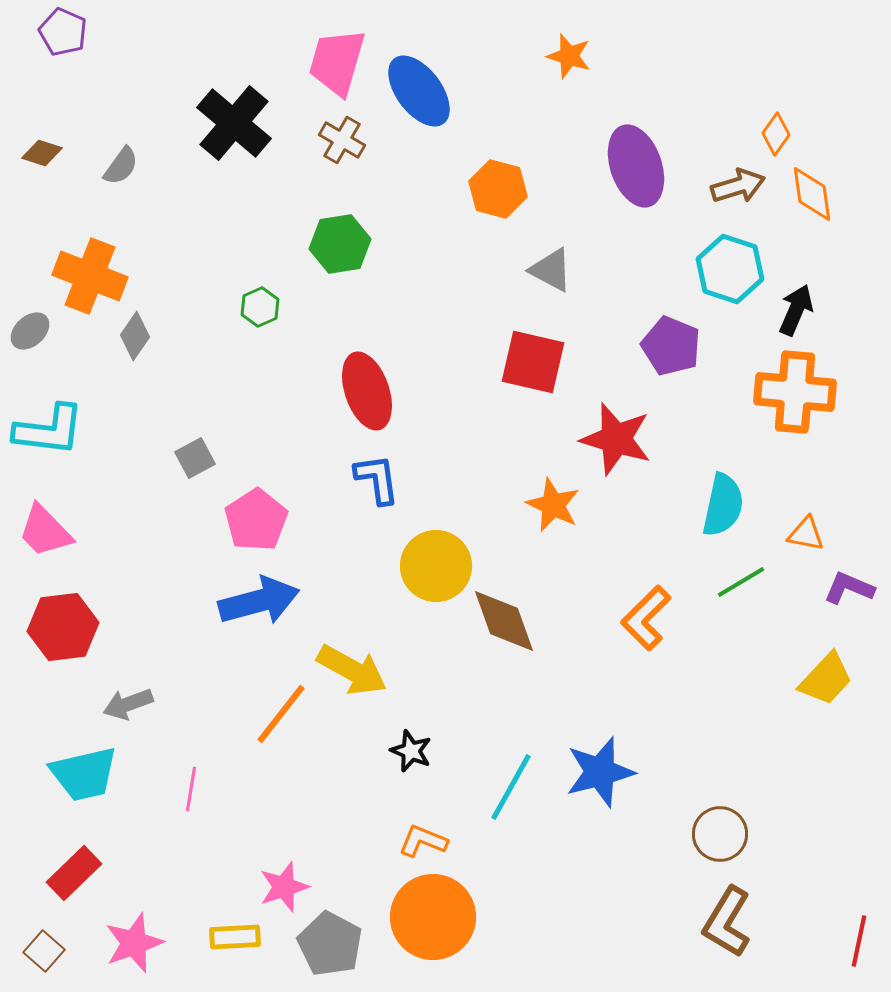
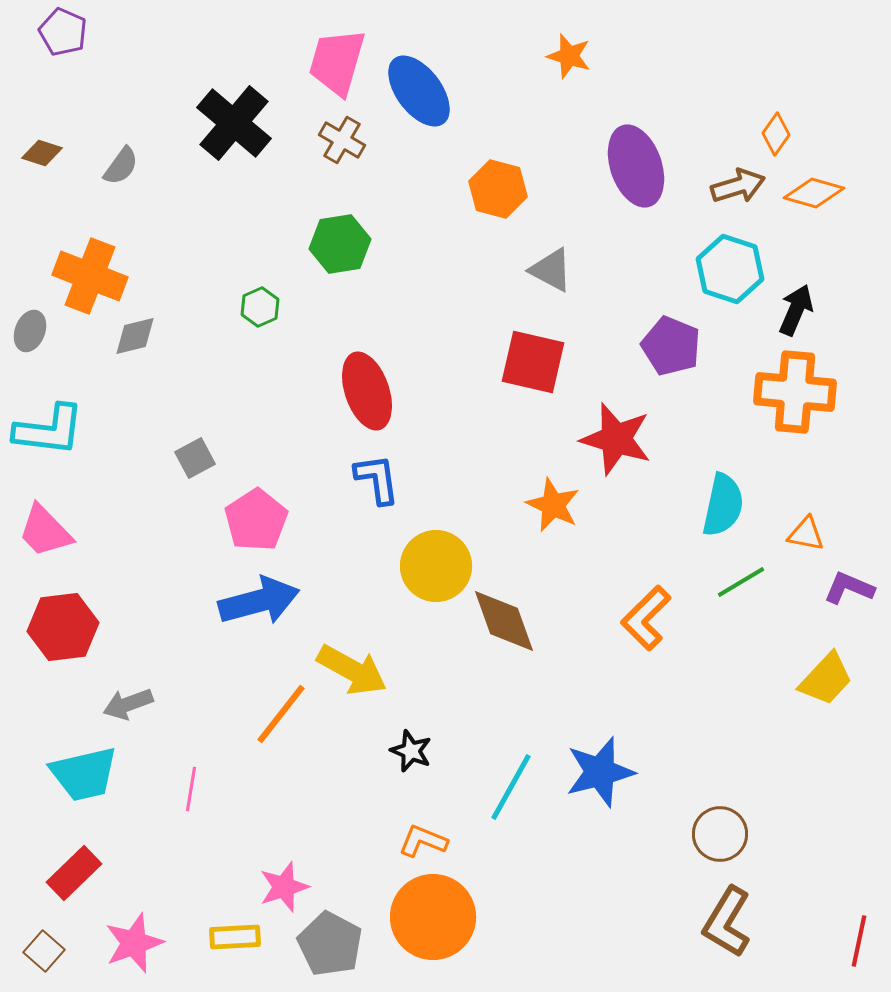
orange diamond at (812, 194): moved 2 px right, 1 px up; rotated 66 degrees counterclockwise
gray ellipse at (30, 331): rotated 27 degrees counterclockwise
gray diamond at (135, 336): rotated 42 degrees clockwise
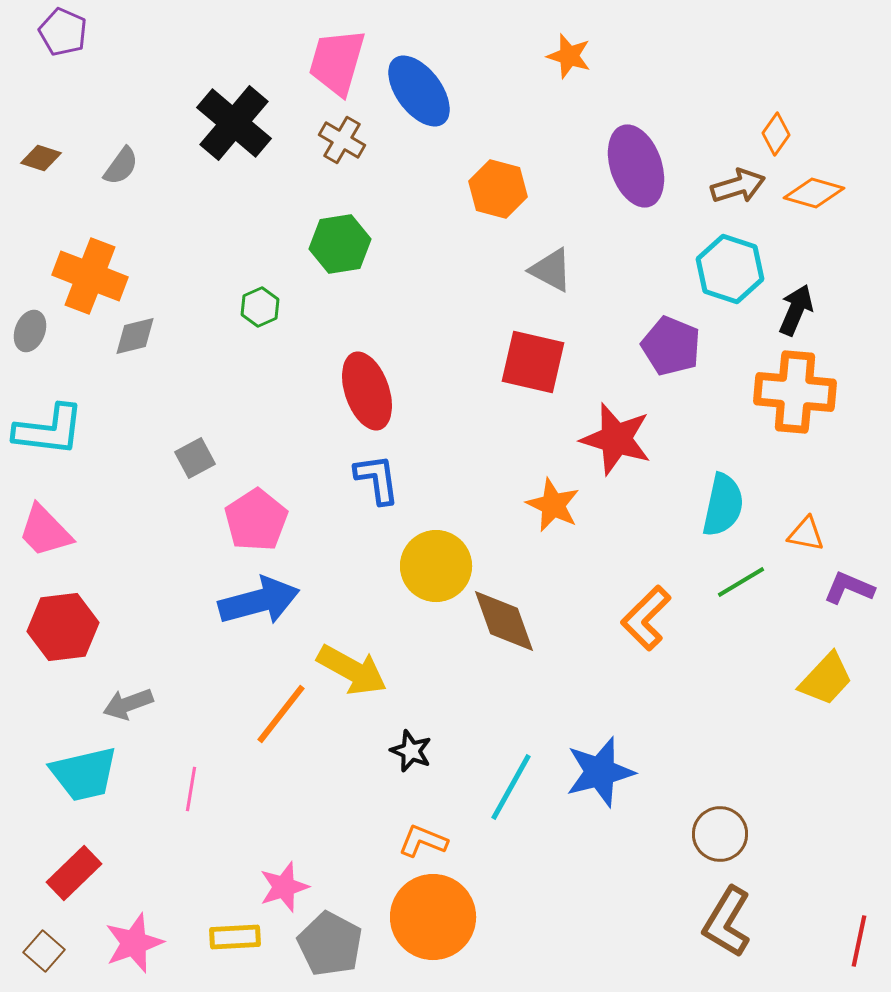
brown diamond at (42, 153): moved 1 px left, 5 px down
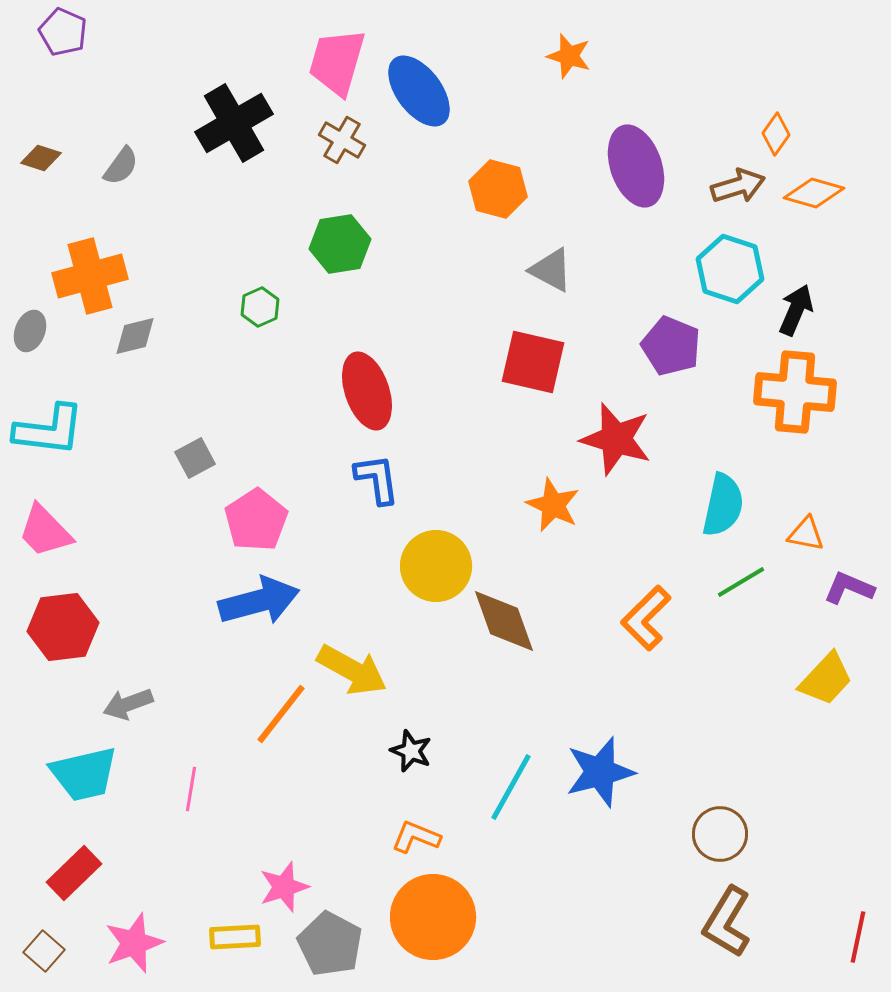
black cross at (234, 123): rotated 20 degrees clockwise
orange cross at (90, 276): rotated 36 degrees counterclockwise
orange L-shape at (423, 841): moved 7 px left, 4 px up
red line at (859, 941): moved 1 px left, 4 px up
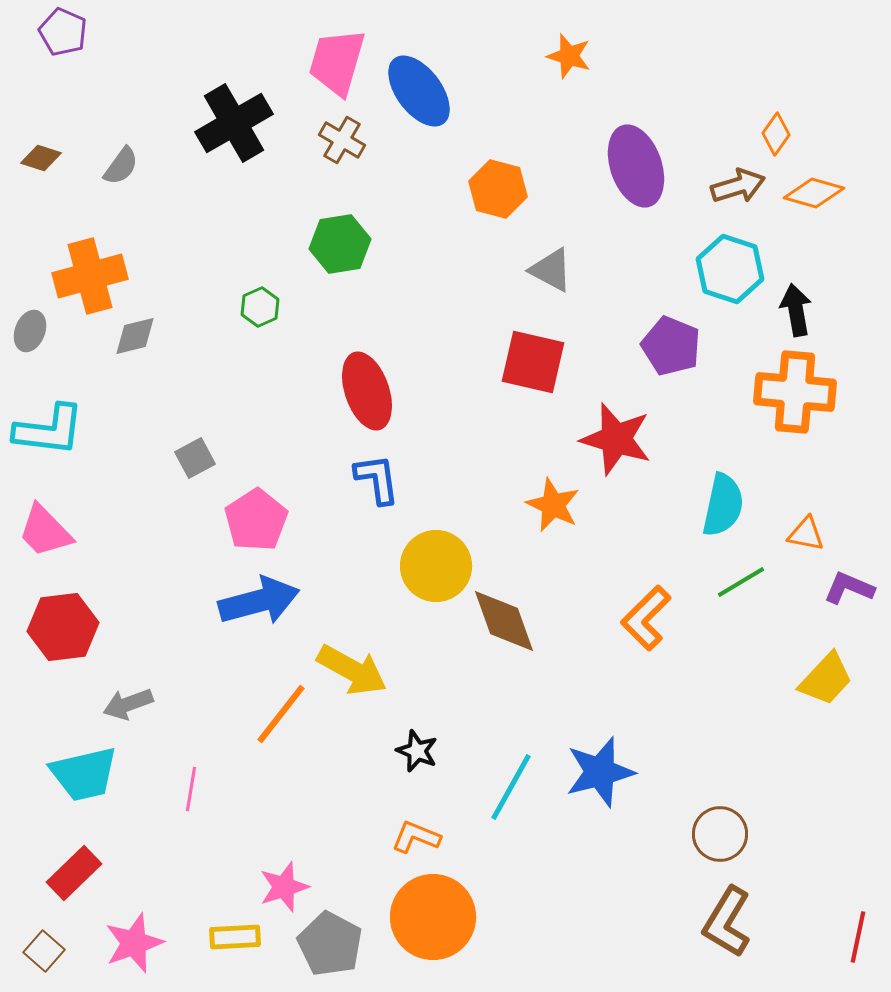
black arrow at (796, 310): rotated 33 degrees counterclockwise
black star at (411, 751): moved 6 px right
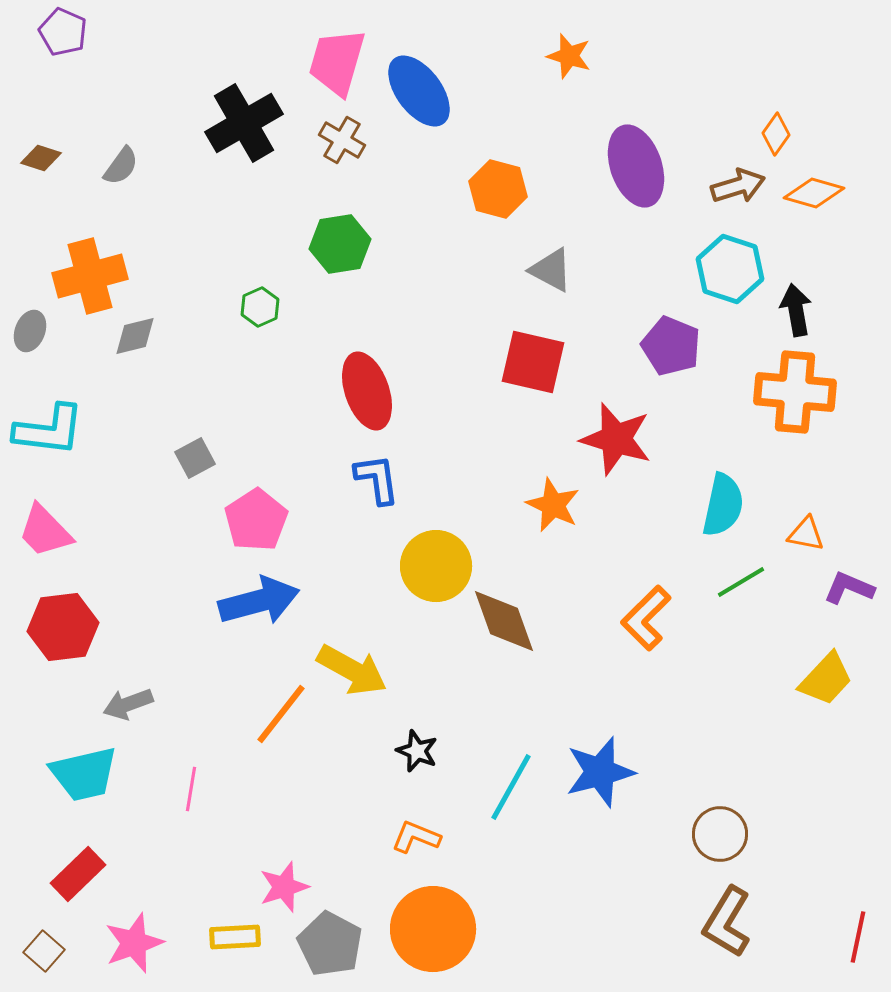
black cross at (234, 123): moved 10 px right
red rectangle at (74, 873): moved 4 px right, 1 px down
orange circle at (433, 917): moved 12 px down
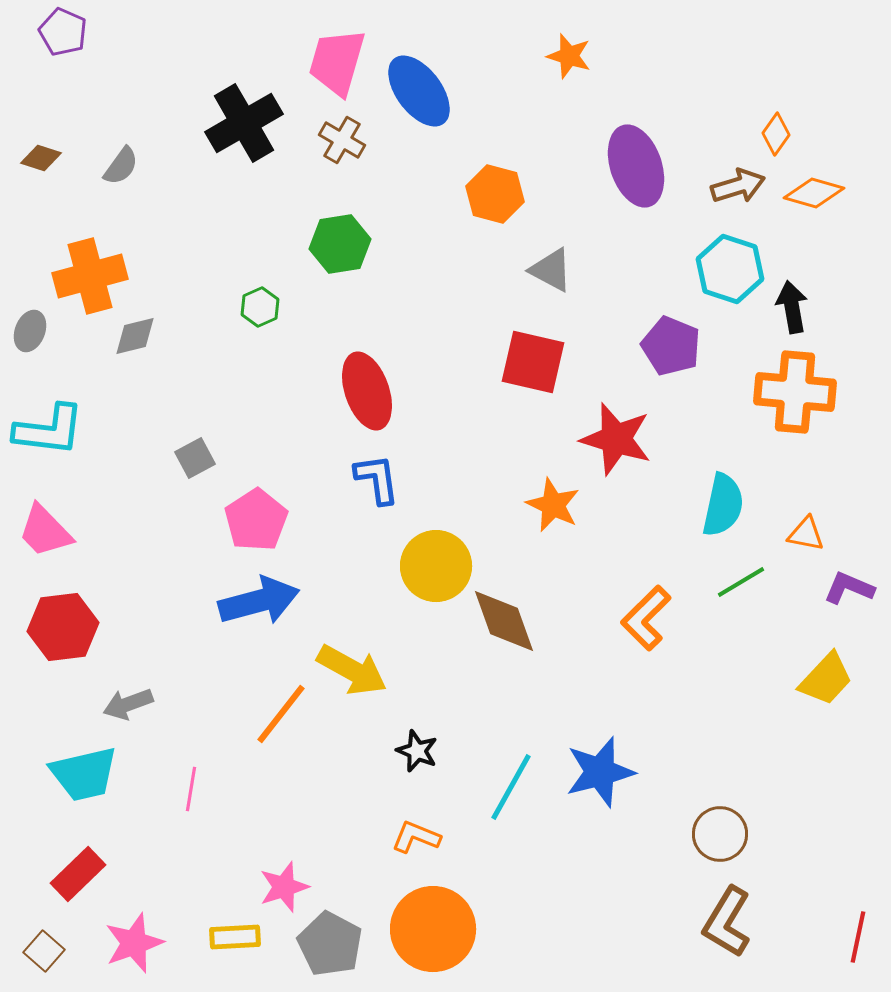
orange hexagon at (498, 189): moved 3 px left, 5 px down
black arrow at (796, 310): moved 4 px left, 3 px up
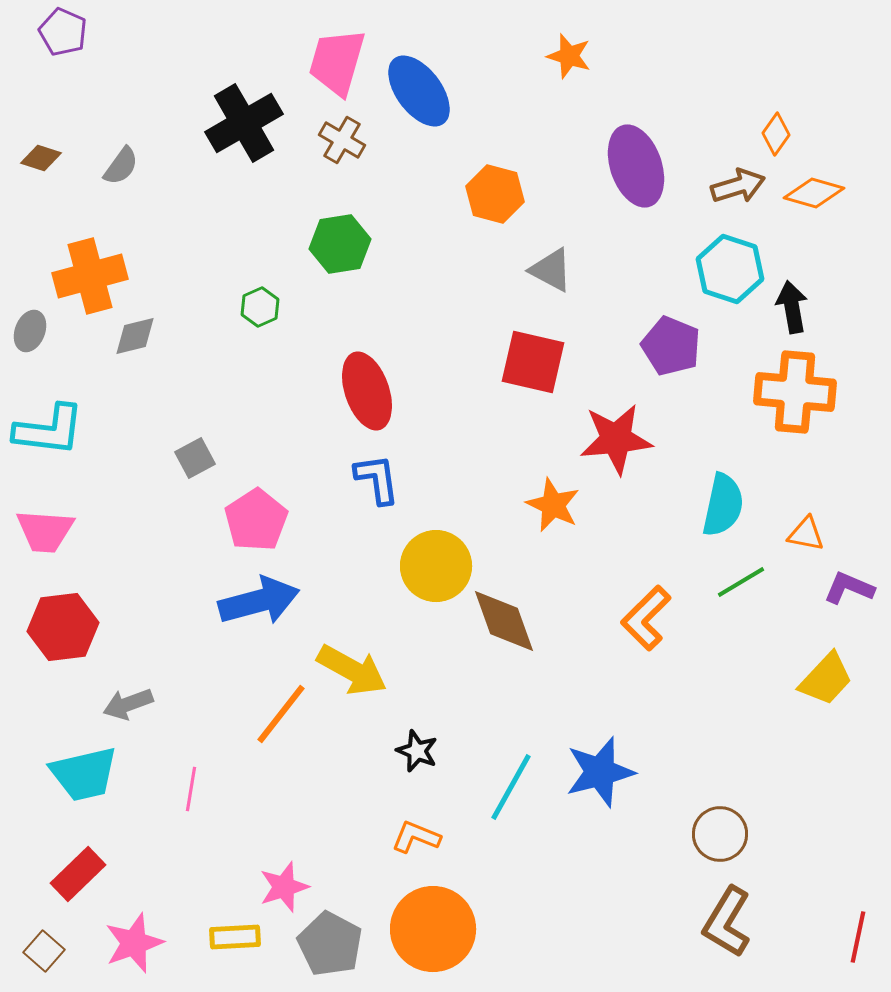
red star at (616, 439): rotated 22 degrees counterclockwise
pink trapezoid at (45, 531): rotated 42 degrees counterclockwise
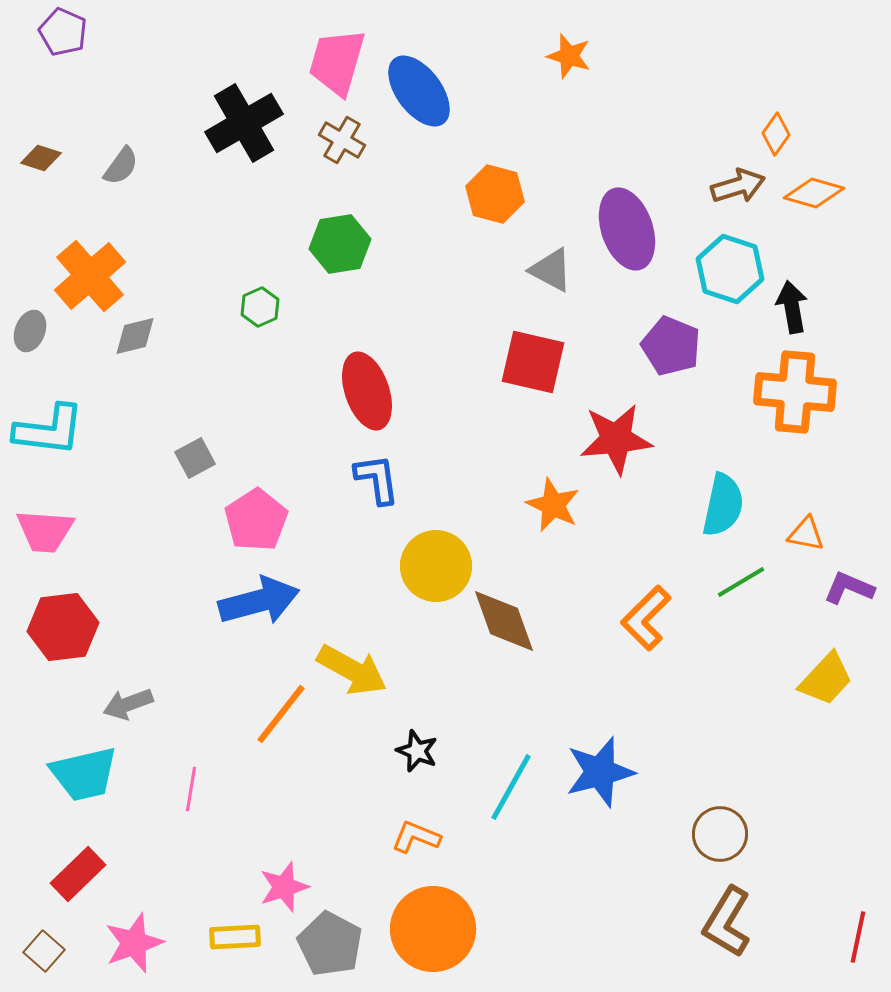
purple ellipse at (636, 166): moved 9 px left, 63 px down
orange cross at (90, 276): rotated 26 degrees counterclockwise
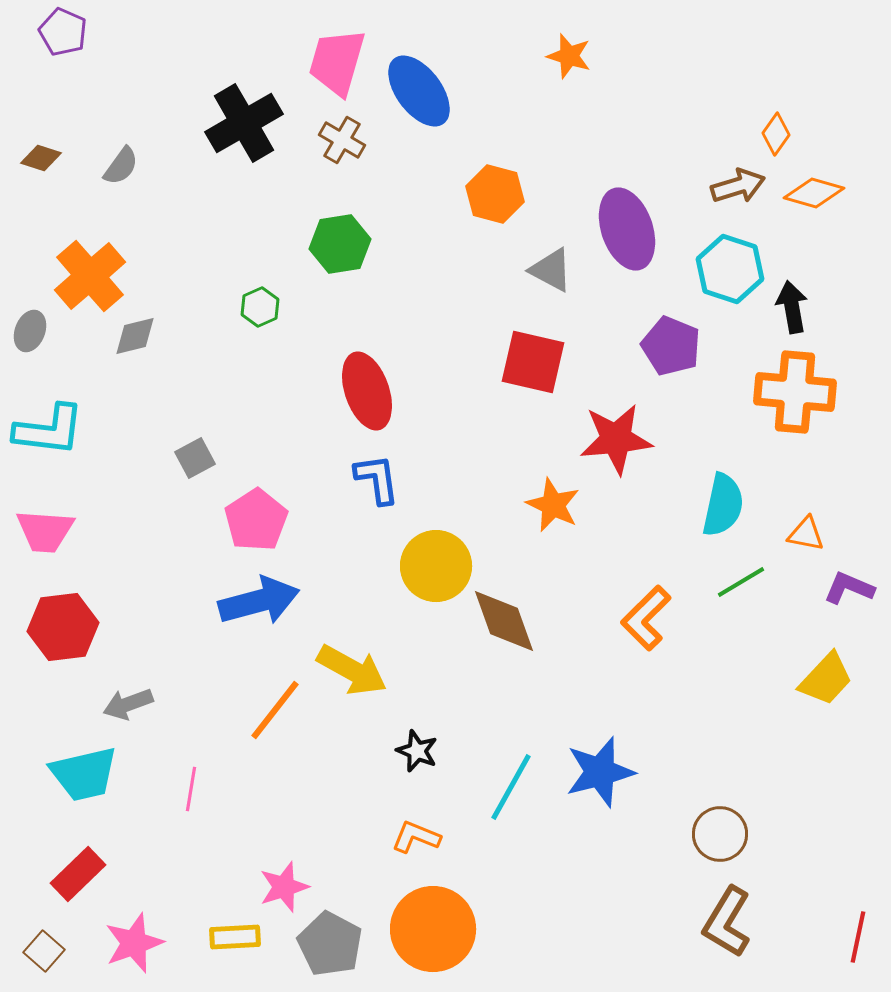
orange line at (281, 714): moved 6 px left, 4 px up
